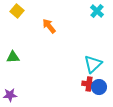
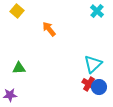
orange arrow: moved 3 px down
green triangle: moved 6 px right, 11 px down
red cross: rotated 24 degrees clockwise
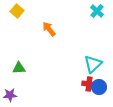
red cross: rotated 24 degrees counterclockwise
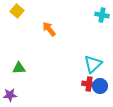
cyan cross: moved 5 px right, 4 px down; rotated 32 degrees counterclockwise
blue circle: moved 1 px right, 1 px up
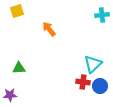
yellow square: rotated 32 degrees clockwise
cyan cross: rotated 16 degrees counterclockwise
red cross: moved 6 px left, 2 px up
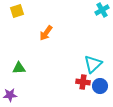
cyan cross: moved 5 px up; rotated 24 degrees counterclockwise
orange arrow: moved 3 px left, 4 px down; rotated 105 degrees counterclockwise
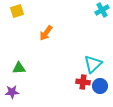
purple star: moved 2 px right, 3 px up
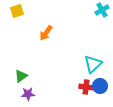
green triangle: moved 2 px right, 8 px down; rotated 32 degrees counterclockwise
red cross: moved 3 px right, 5 px down
purple star: moved 16 px right, 2 px down
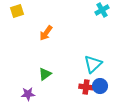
green triangle: moved 24 px right, 2 px up
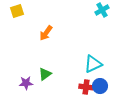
cyan triangle: rotated 18 degrees clockwise
purple star: moved 2 px left, 11 px up
